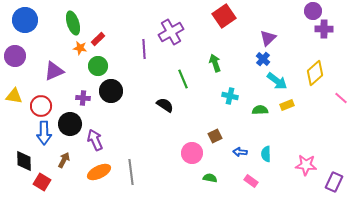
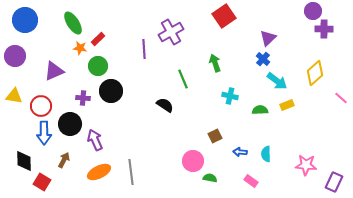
green ellipse at (73, 23): rotated 15 degrees counterclockwise
pink circle at (192, 153): moved 1 px right, 8 px down
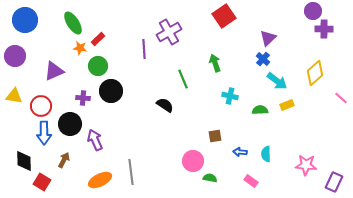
purple cross at (171, 32): moved 2 px left
brown square at (215, 136): rotated 16 degrees clockwise
orange ellipse at (99, 172): moved 1 px right, 8 px down
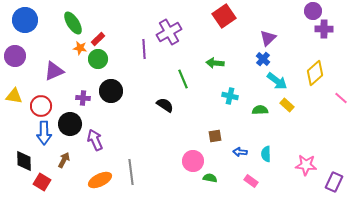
green arrow at (215, 63): rotated 66 degrees counterclockwise
green circle at (98, 66): moved 7 px up
yellow rectangle at (287, 105): rotated 64 degrees clockwise
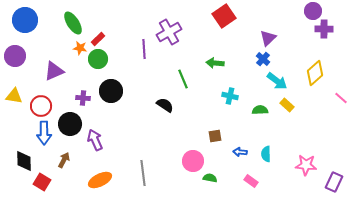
gray line at (131, 172): moved 12 px right, 1 px down
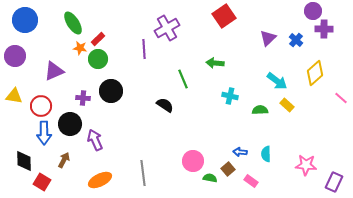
purple cross at (169, 32): moved 2 px left, 4 px up
blue cross at (263, 59): moved 33 px right, 19 px up
brown square at (215, 136): moved 13 px right, 33 px down; rotated 32 degrees counterclockwise
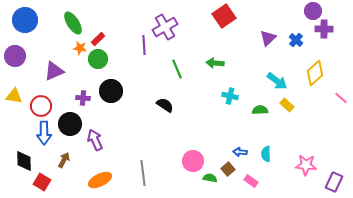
purple cross at (167, 28): moved 2 px left, 1 px up
purple line at (144, 49): moved 4 px up
green line at (183, 79): moved 6 px left, 10 px up
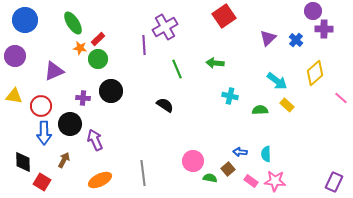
black diamond at (24, 161): moved 1 px left, 1 px down
pink star at (306, 165): moved 31 px left, 16 px down
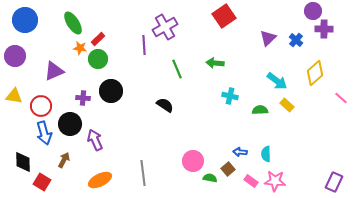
blue arrow at (44, 133): rotated 15 degrees counterclockwise
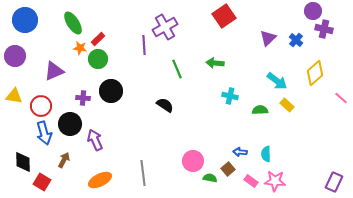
purple cross at (324, 29): rotated 12 degrees clockwise
